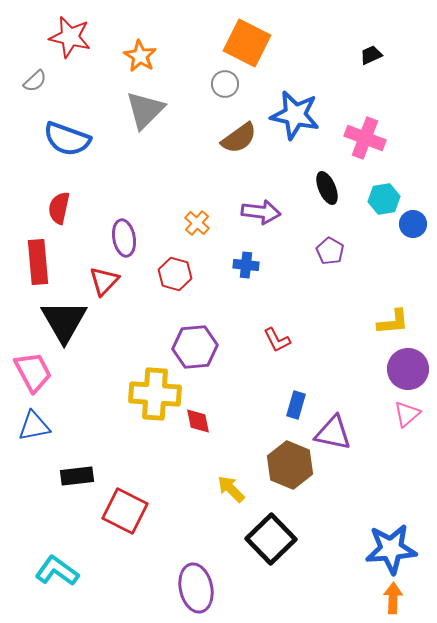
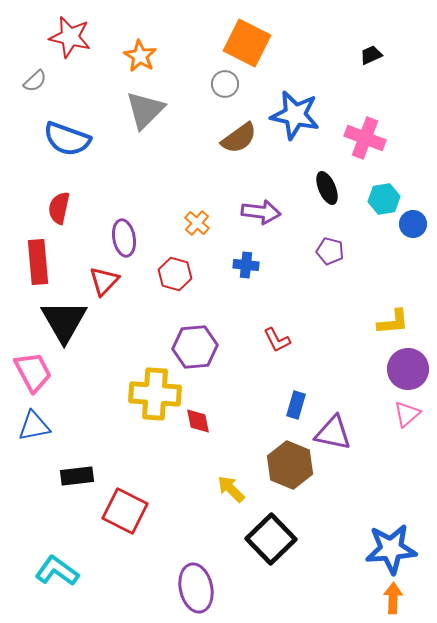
purple pentagon at (330, 251): rotated 16 degrees counterclockwise
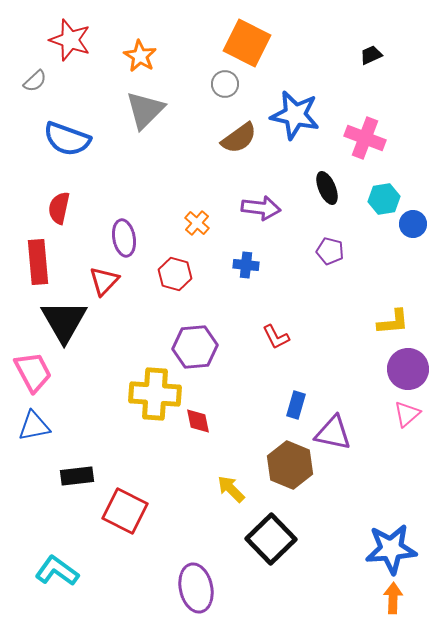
red star at (70, 37): moved 3 px down; rotated 6 degrees clockwise
purple arrow at (261, 212): moved 4 px up
red L-shape at (277, 340): moved 1 px left, 3 px up
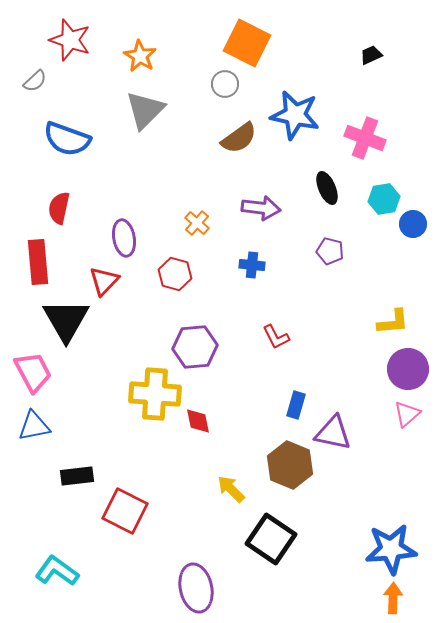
blue cross at (246, 265): moved 6 px right
black triangle at (64, 321): moved 2 px right, 1 px up
black square at (271, 539): rotated 12 degrees counterclockwise
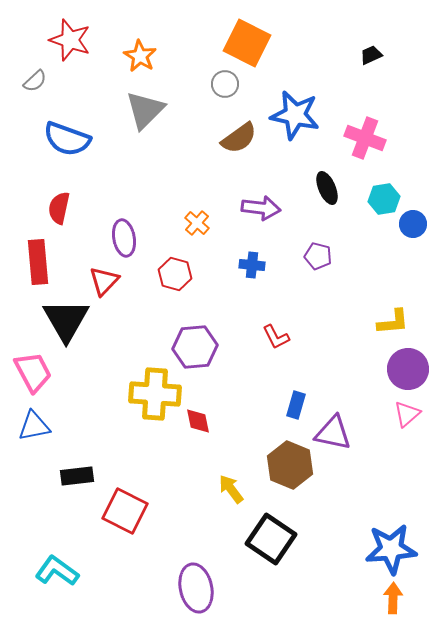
purple pentagon at (330, 251): moved 12 px left, 5 px down
yellow arrow at (231, 489): rotated 8 degrees clockwise
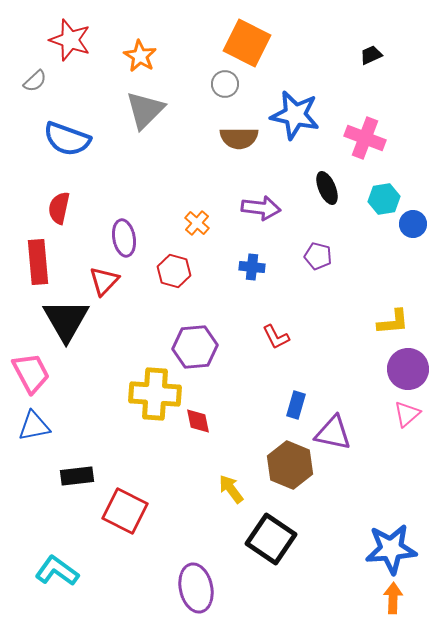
brown semicircle at (239, 138): rotated 36 degrees clockwise
blue cross at (252, 265): moved 2 px down
red hexagon at (175, 274): moved 1 px left, 3 px up
pink trapezoid at (33, 372): moved 2 px left, 1 px down
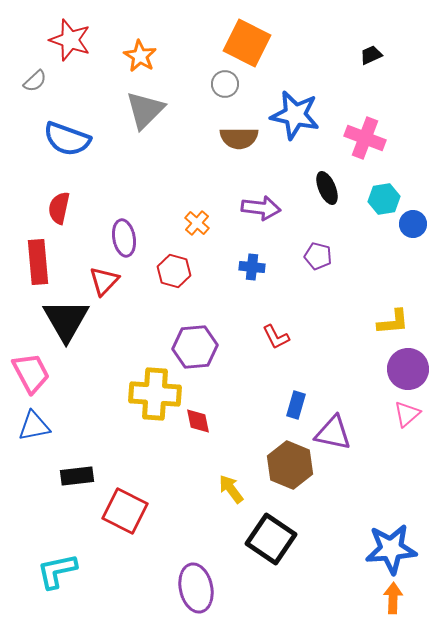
cyan L-shape at (57, 571): rotated 48 degrees counterclockwise
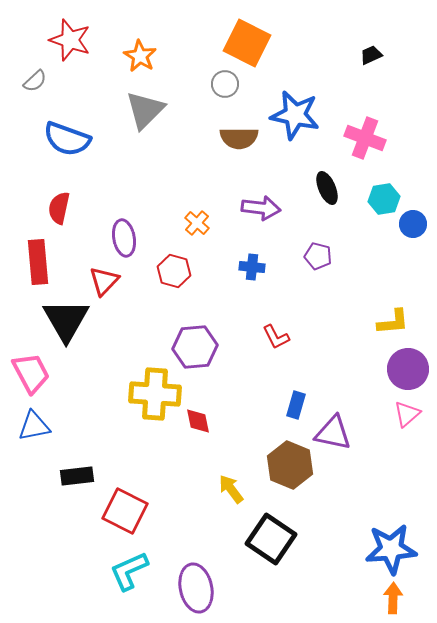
cyan L-shape at (57, 571): moved 72 px right; rotated 12 degrees counterclockwise
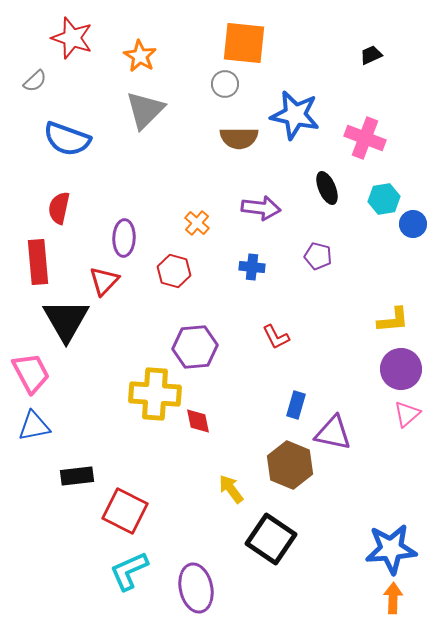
red star at (70, 40): moved 2 px right, 2 px up
orange square at (247, 43): moved 3 px left; rotated 21 degrees counterclockwise
purple ellipse at (124, 238): rotated 12 degrees clockwise
yellow L-shape at (393, 322): moved 2 px up
purple circle at (408, 369): moved 7 px left
